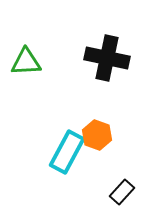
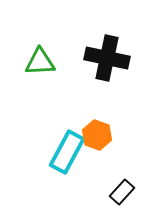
green triangle: moved 14 px right
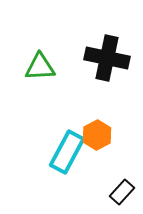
green triangle: moved 5 px down
orange hexagon: rotated 12 degrees clockwise
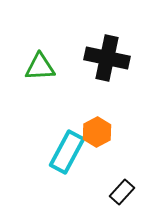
orange hexagon: moved 3 px up
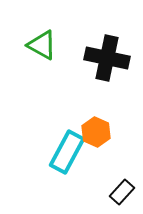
green triangle: moved 2 px right, 22 px up; rotated 32 degrees clockwise
orange hexagon: moved 1 px left; rotated 8 degrees counterclockwise
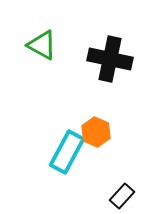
black cross: moved 3 px right, 1 px down
black rectangle: moved 4 px down
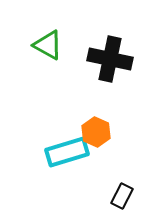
green triangle: moved 6 px right
cyan rectangle: rotated 45 degrees clockwise
black rectangle: rotated 15 degrees counterclockwise
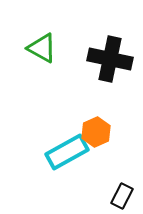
green triangle: moved 6 px left, 3 px down
orange hexagon: rotated 12 degrees clockwise
cyan rectangle: rotated 12 degrees counterclockwise
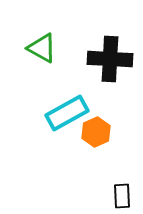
black cross: rotated 9 degrees counterclockwise
cyan rectangle: moved 39 px up
black rectangle: rotated 30 degrees counterclockwise
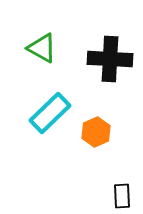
cyan rectangle: moved 17 px left; rotated 15 degrees counterclockwise
